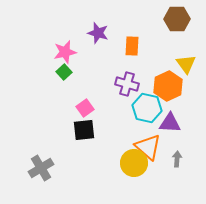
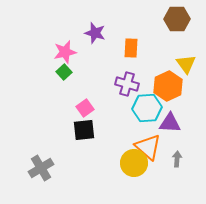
purple star: moved 3 px left
orange rectangle: moved 1 px left, 2 px down
cyan hexagon: rotated 16 degrees counterclockwise
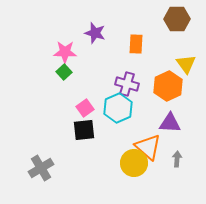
orange rectangle: moved 5 px right, 4 px up
pink star: rotated 15 degrees clockwise
cyan hexagon: moved 29 px left; rotated 20 degrees counterclockwise
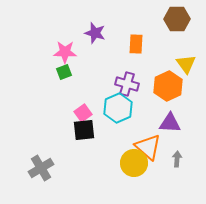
green square: rotated 21 degrees clockwise
pink square: moved 2 px left, 5 px down
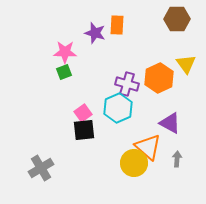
orange rectangle: moved 19 px left, 19 px up
orange hexagon: moved 9 px left, 8 px up
purple triangle: rotated 25 degrees clockwise
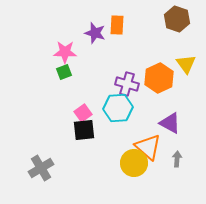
brown hexagon: rotated 20 degrees clockwise
cyan hexagon: rotated 20 degrees clockwise
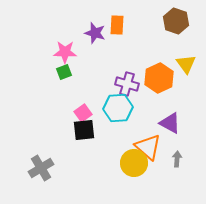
brown hexagon: moved 1 px left, 2 px down
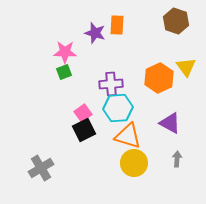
yellow triangle: moved 3 px down
purple cross: moved 16 px left; rotated 20 degrees counterclockwise
black square: rotated 20 degrees counterclockwise
orange triangle: moved 20 px left, 11 px up; rotated 24 degrees counterclockwise
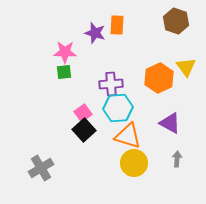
green square: rotated 14 degrees clockwise
black square: rotated 15 degrees counterclockwise
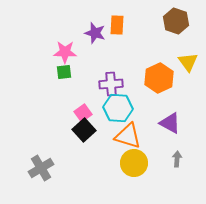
yellow triangle: moved 2 px right, 5 px up
cyan hexagon: rotated 8 degrees clockwise
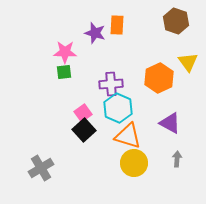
cyan hexagon: rotated 20 degrees clockwise
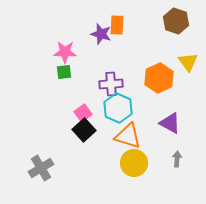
purple star: moved 6 px right, 1 px down
